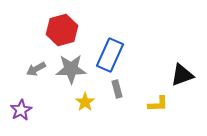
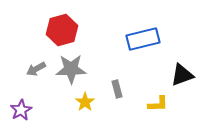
blue rectangle: moved 33 px right, 16 px up; rotated 52 degrees clockwise
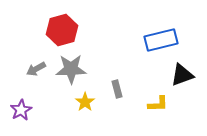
blue rectangle: moved 18 px right, 1 px down
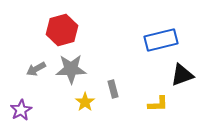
gray rectangle: moved 4 px left
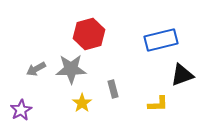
red hexagon: moved 27 px right, 4 px down
yellow star: moved 3 px left, 1 px down
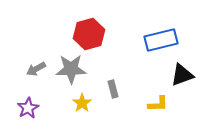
purple star: moved 7 px right, 2 px up
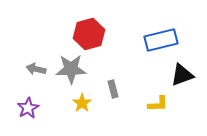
gray arrow: rotated 42 degrees clockwise
